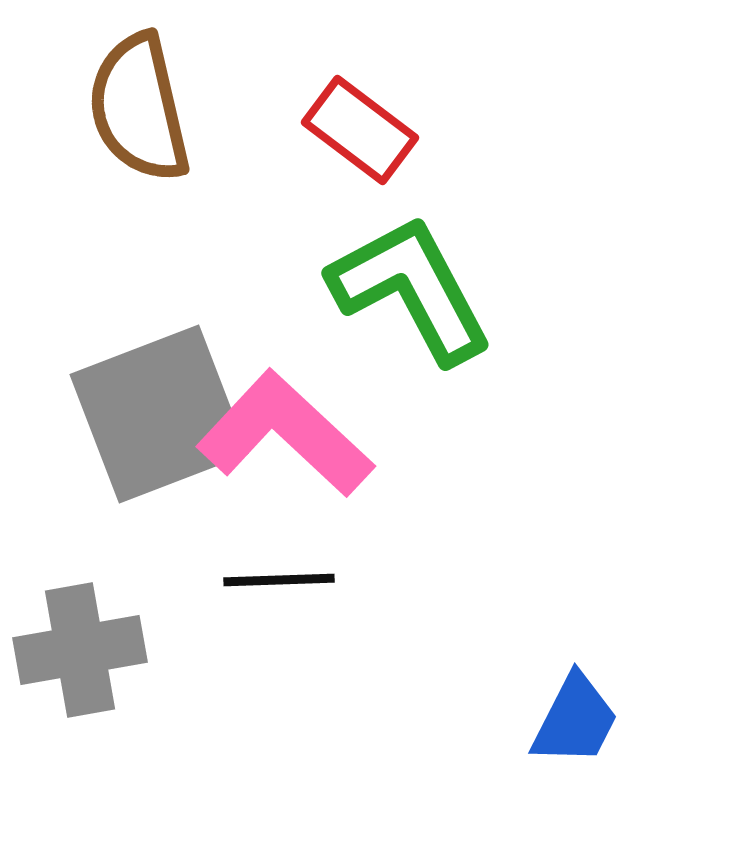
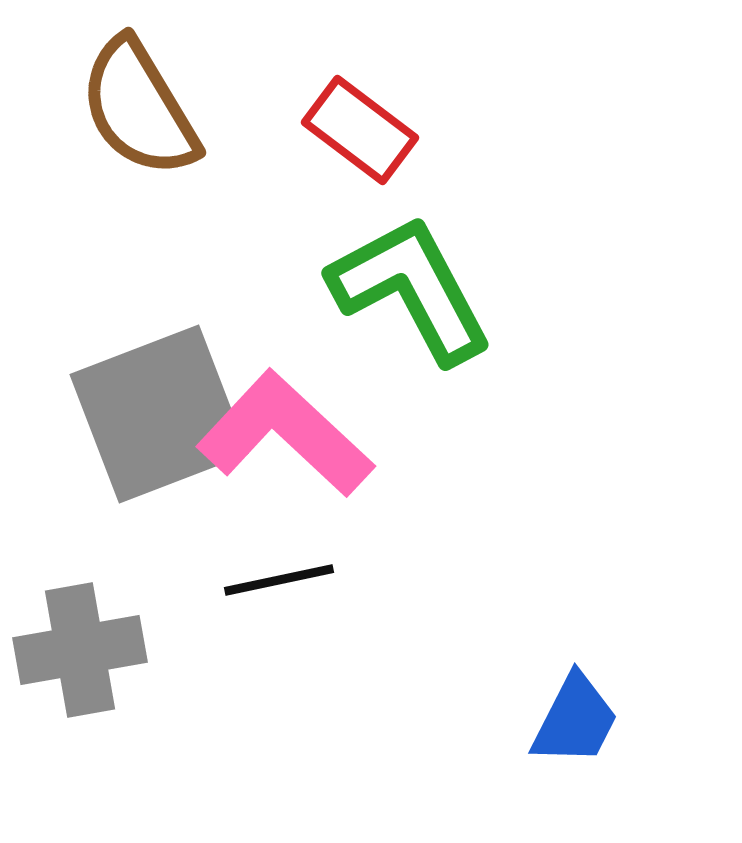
brown semicircle: rotated 18 degrees counterclockwise
black line: rotated 10 degrees counterclockwise
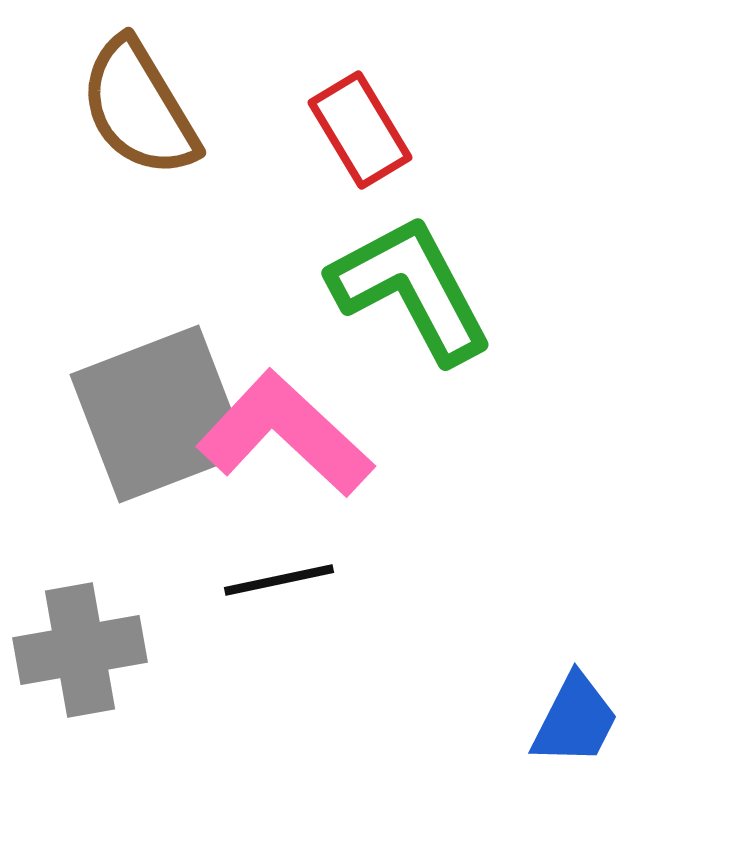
red rectangle: rotated 22 degrees clockwise
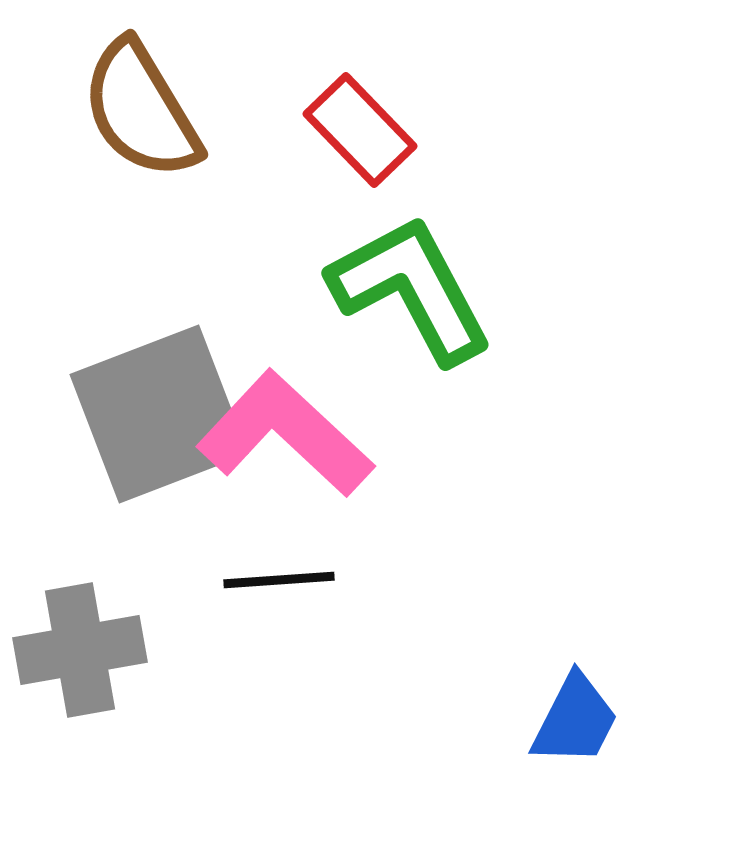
brown semicircle: moved 2 px right, 2 px down
red rectangle: rotated 13 degrees counterclockwise
black line: rotated 8 degrees clockwise
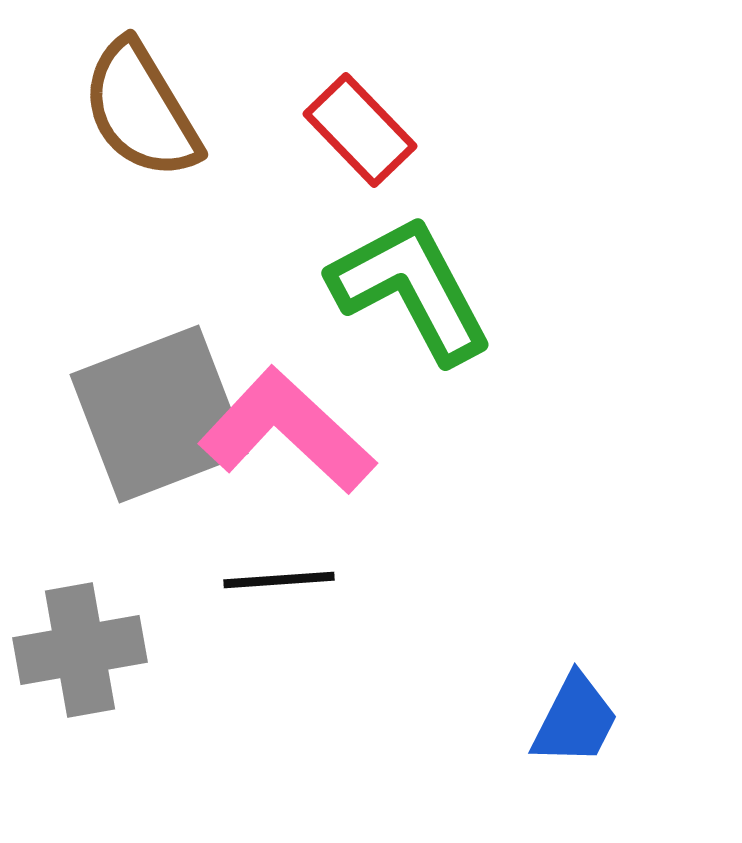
pink L-shape: moved 2 px right, 3 px up
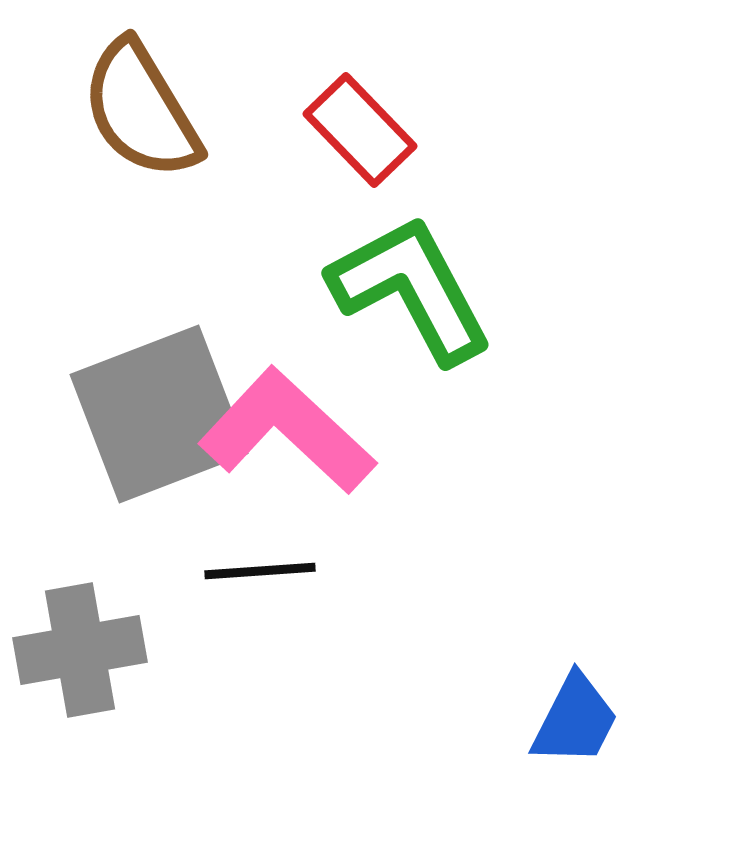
black line: moved 19 px left, 9 px up
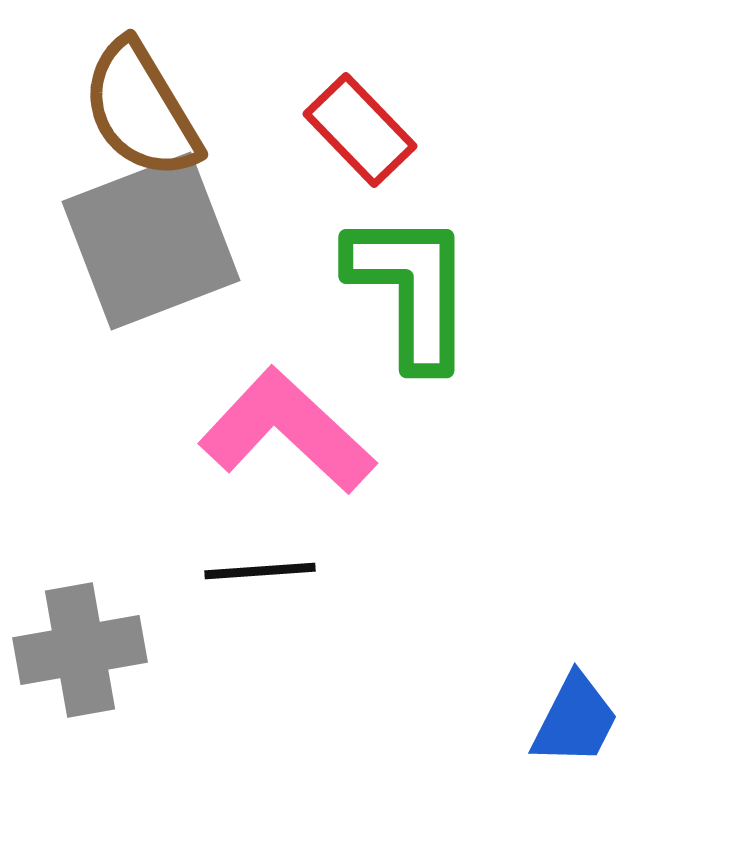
green L-shape: rotated 28 degrees clockwise
gray square: moved 8 px left, 173 px up
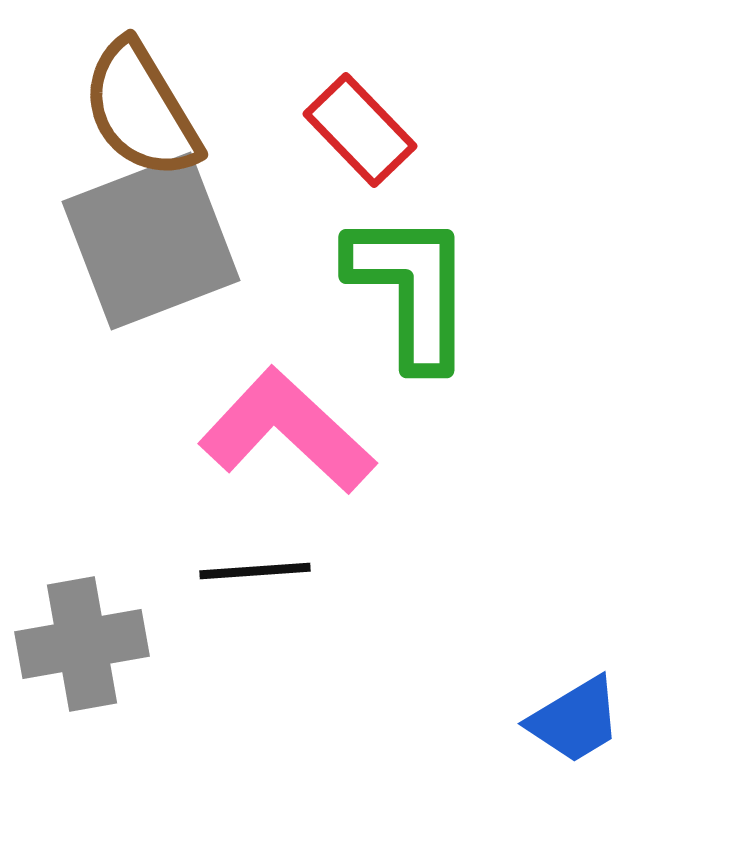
black line: moved 5 px left
gray cross: moved 2 px right, 6 px up
blue trapezoid: rotated 32 degrees clockwise
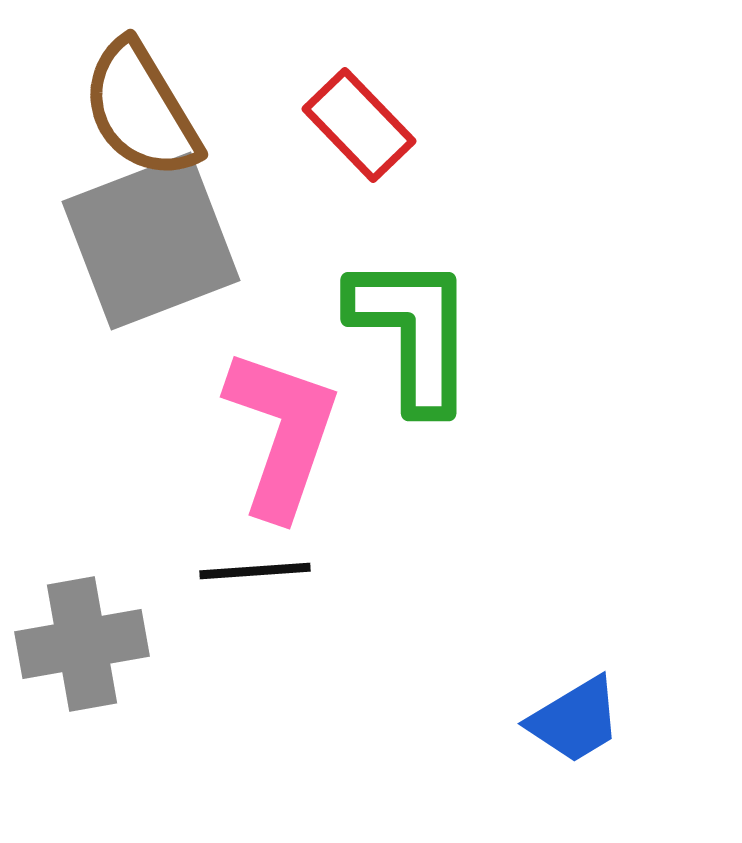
red rectangle: moved 1 px left, 5 px up
green L-shape: moved 2 px right, 43 px down
pink L-shape: moved 5 px left, 2 px down; rotated 66 degrees clockwise
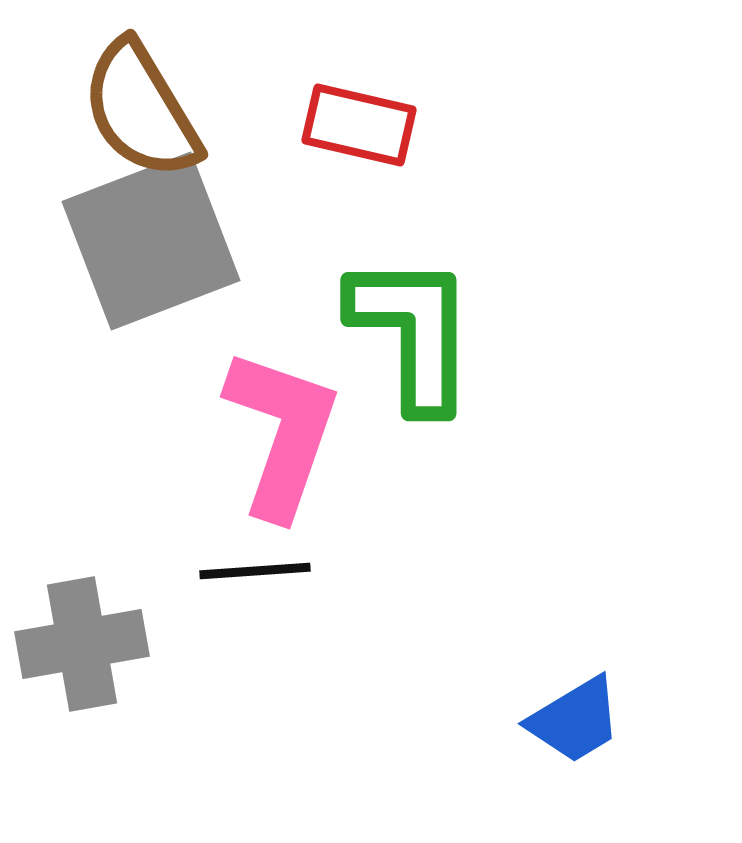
red rectangle: rotated 33 degrees counterclockwise
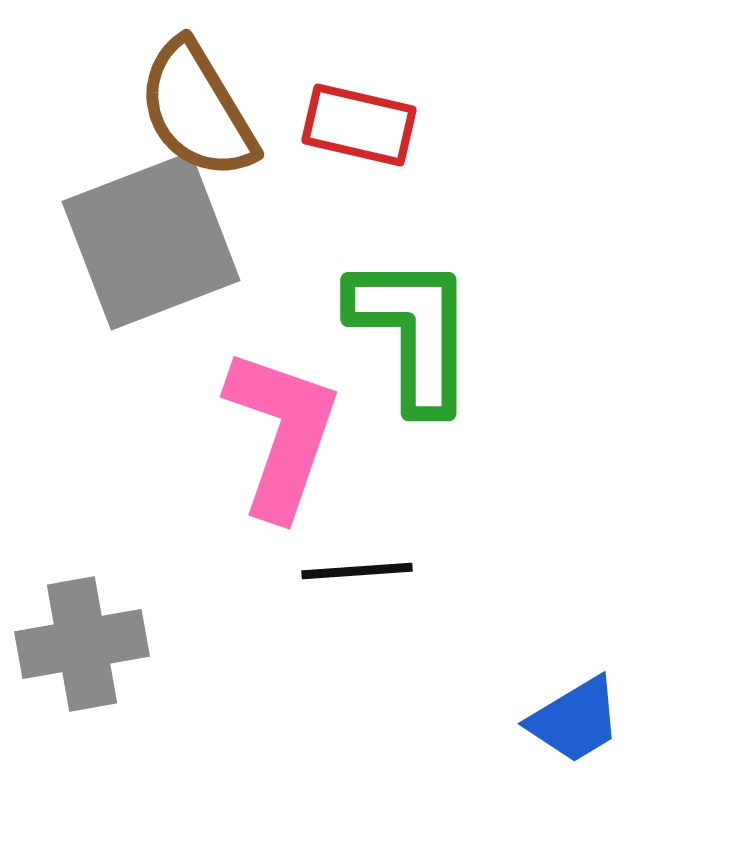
brown semicircle: moved 56 px right
black line: moved 102 px right
